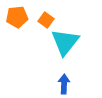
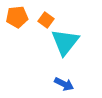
blue arrow: rotated 114 degrees clockwise
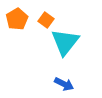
orange pentagon: moved 2 px down; rotated 25 degrees counterclockwise
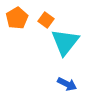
orange pentagon: moved 1 px up
blue arrow: moved 3 px right
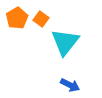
orange square: moved 5 px left, 1 px up
blue arrow: moved 3 px right, 1 px down
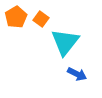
orange pentagon: moved 1 px left, 1 px up
blue arrow: moved 7 px right, 11 px up
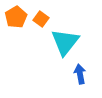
blue arrow: moved 3 px right; rotated 126 degrees counterclockwise
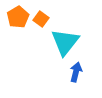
orange pentagon: moved 2 px right
blue arrow: moved 4 px left, 2 px up; rotated 24 degrees clockwise
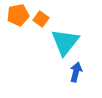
orange pentagon: moved 2 px up; rotated 20 degrees clockwise
